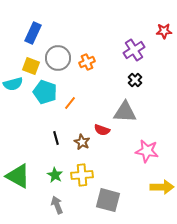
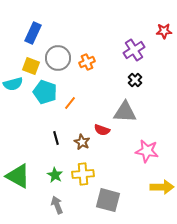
yellow cross: moved 1 px right, 1 px up
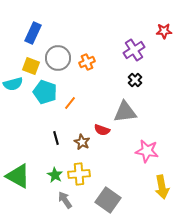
gray triangle: rotated 10 degrees counterclockwise
yellow cross: moved 4 px left
yellow arrow: rotated 80 degrees clockwise
gray square: rotated 20 degrees clockwise
gray arrow: moved 8 px right, 5 px up; rotated 12 degrees counterclockwise
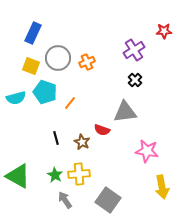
cyan semicircle: moved 3 px right, 14 px down
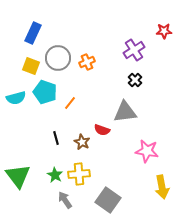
green triangle: rotated 24 degrees clockwise
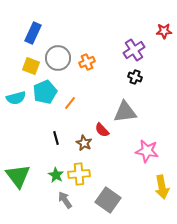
black cross: moved 3 px up; rotated 24 degrees counterclockwise
cyan pentagon: rotated 30 degrees clockwise
red semicircle: rotated 28 degrees clockwise
brown star: moved 2 px right, 1 px down
green star: moved 1 px right
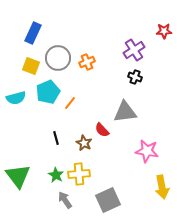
cyan pentagon: moved 3 px right
gray square: rotated 30 degrees clockwise
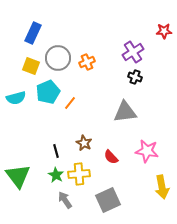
purple cross: moved 1 px left, 2 px down
red semicircle: moved 9 px right, 27 px down
black line: moved 13 px down
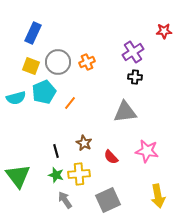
gray circle: moved 4 px down
black cross: rotated 16 degrees counterclockwise
cyan pentagon: moved 4 px left
green star: rotated 14 degrees counterclockwise
yellow arrow: moved 4 px left, 9 px down
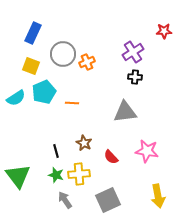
gray circle: moved 5 px right, 8 px up
cyan semicircle: rotated 18 degrees counterclockwise
orange line: moved 2 px right; rotated 56 degrees clockwise
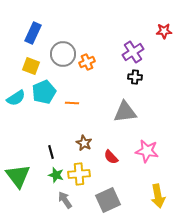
black line: moved 5 px left, 1 px down
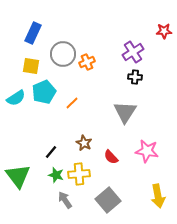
yellow square: rotated 12 degrees counterclockwise
orange line: rotated 48 degrees counterclockwise
gray triangle: rotated 50 degrees counterclockwise
black line: rotated 56 degrees clockwise
gray square: rotated 15 degrees counterclockwise
